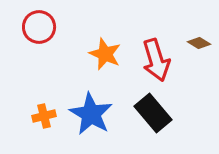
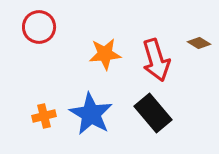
orange star: rotated 28 degrees counterclockwise
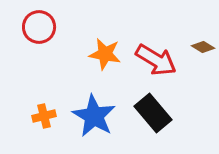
brown diamond: moved 4 px right, 4 px down
orange star: rotated 16 degrees clockwise
red arrow: rotated 42 degrees counterclockwise
blue star: moved 3 px right, 2 px down
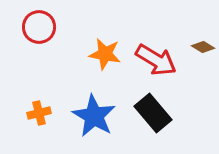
orange cross: moved 5 px left, 3 px up
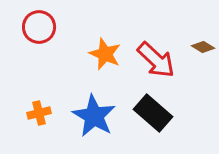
orange star: rotated 12 degrees clockwise
red arrow: rotated 12 degrees clockwise
black rectangle: rotated 9 degrees counterclockwise
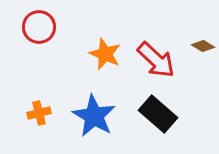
brown diamond: moved 1 px up
black rectangle: moved 5 px right, 1 px down
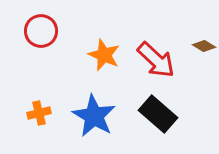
red circle: moved 2 px right, 4 px down
brown diamond: moved 1 px right
orange star: moved 1 px left, 1 px down
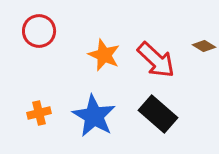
red circle: moved 2 px left
